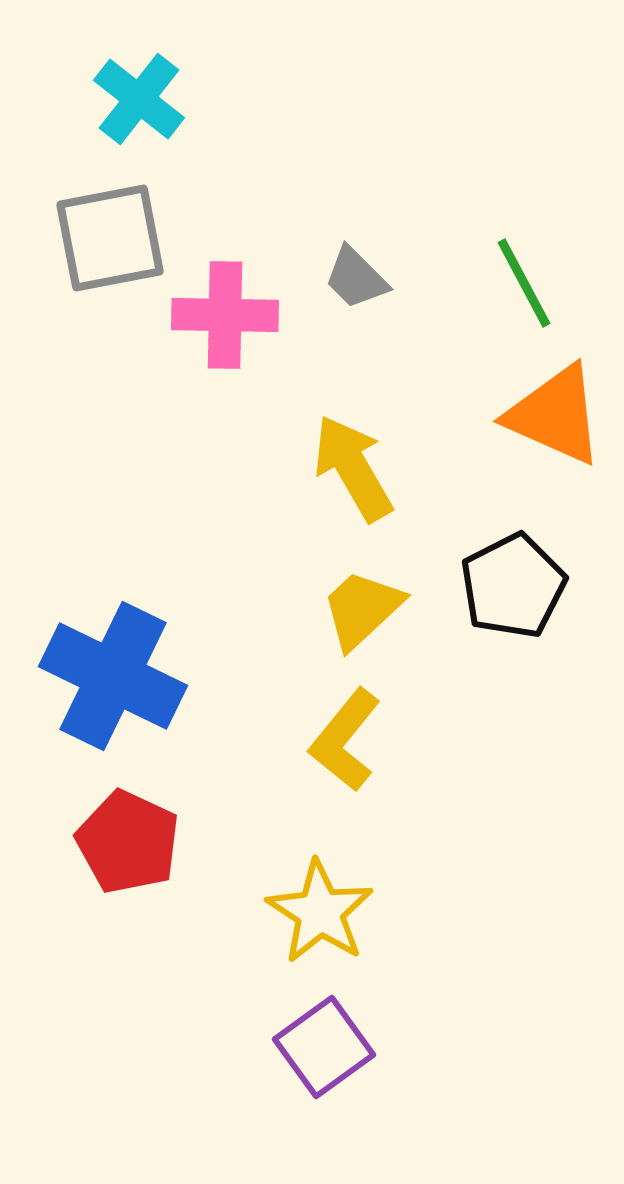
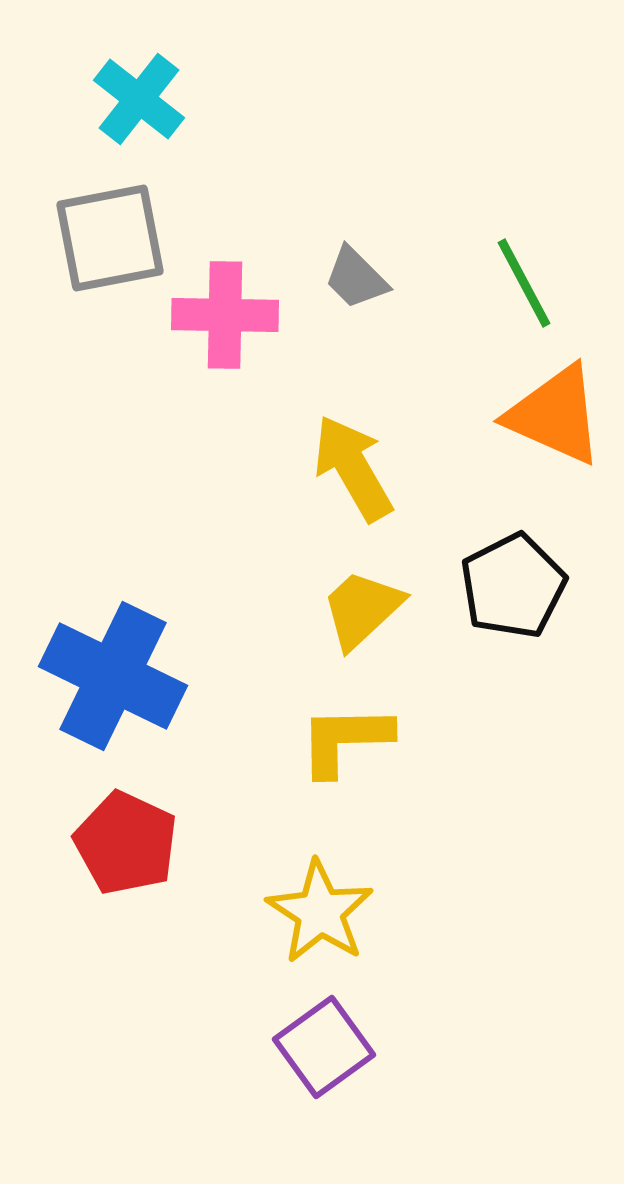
yellow L-shape: rotated 50 degrees clockwise
red pentagon: moved 2 px left, 1 px down
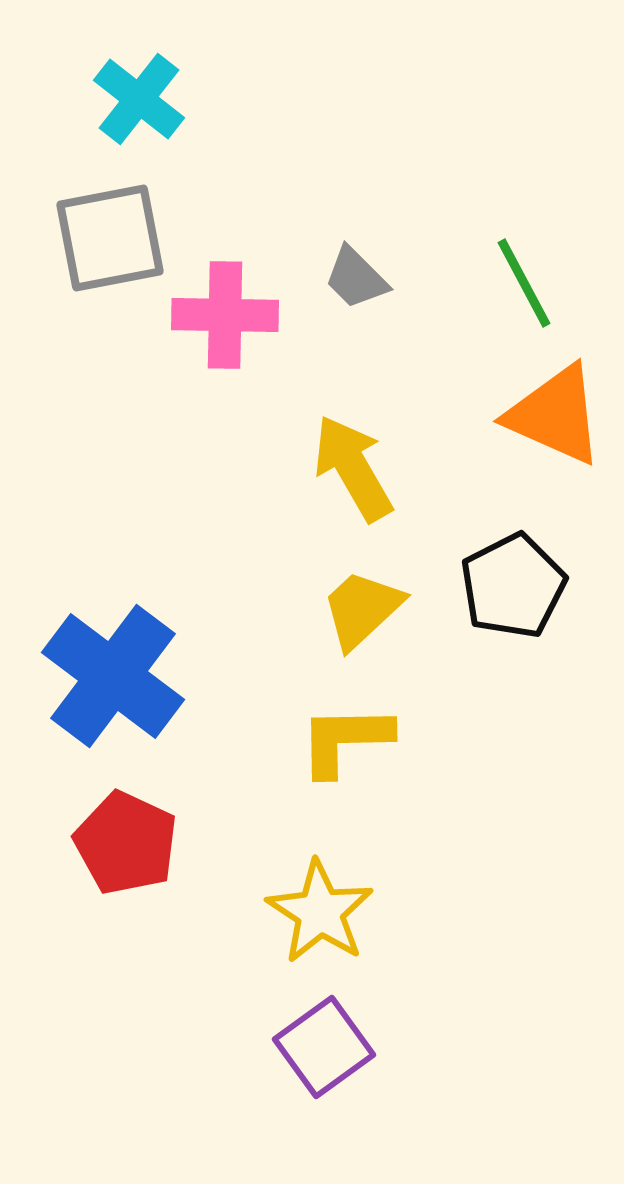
blue cross: rotated 11 degrees clockwise
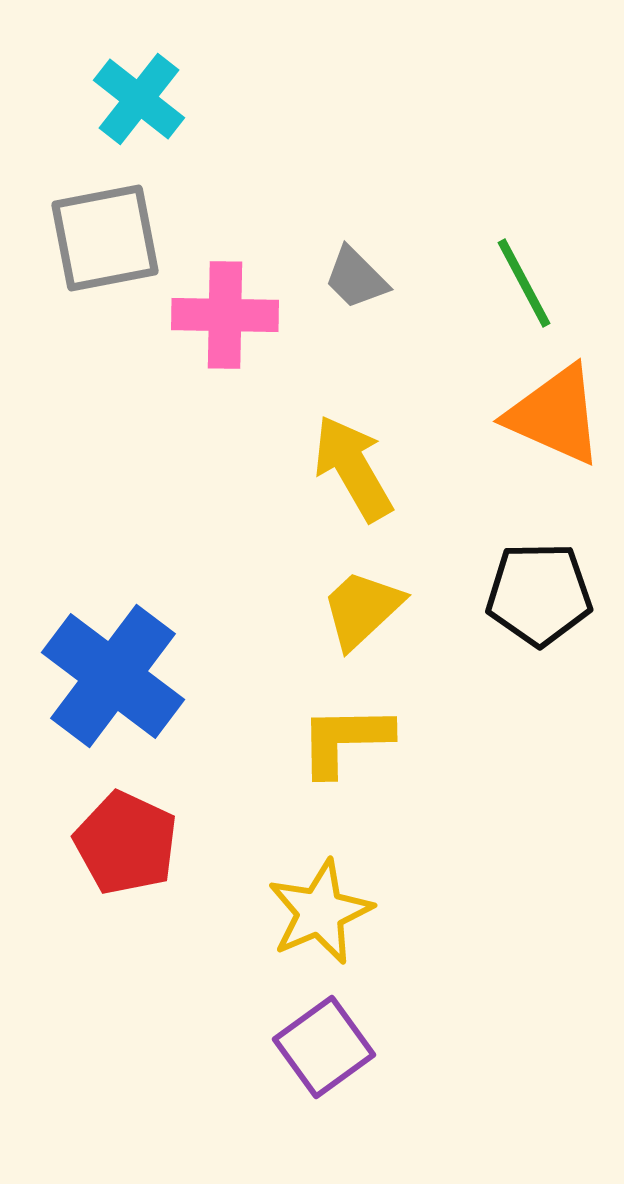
gray square: moved 5 px left
black pentagon: moved 26 px right, 8 px down; rotated 26 degrees clockwise
yellow star: rotated 16 degrees clockwise
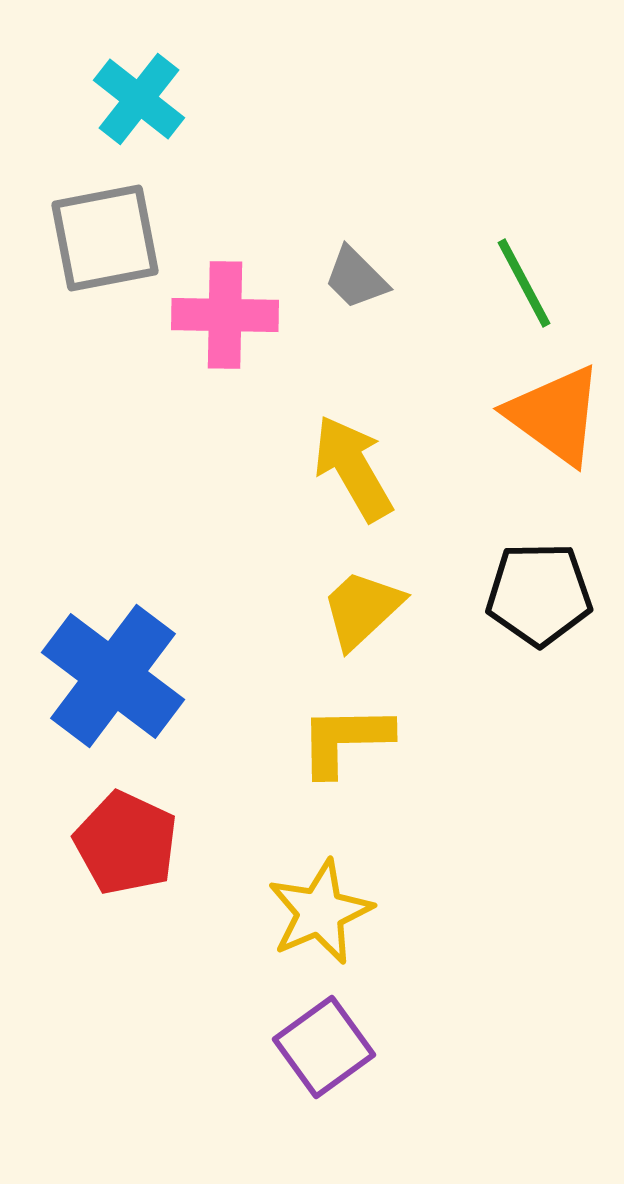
orange triangle: rotated 12 degrees clockwise
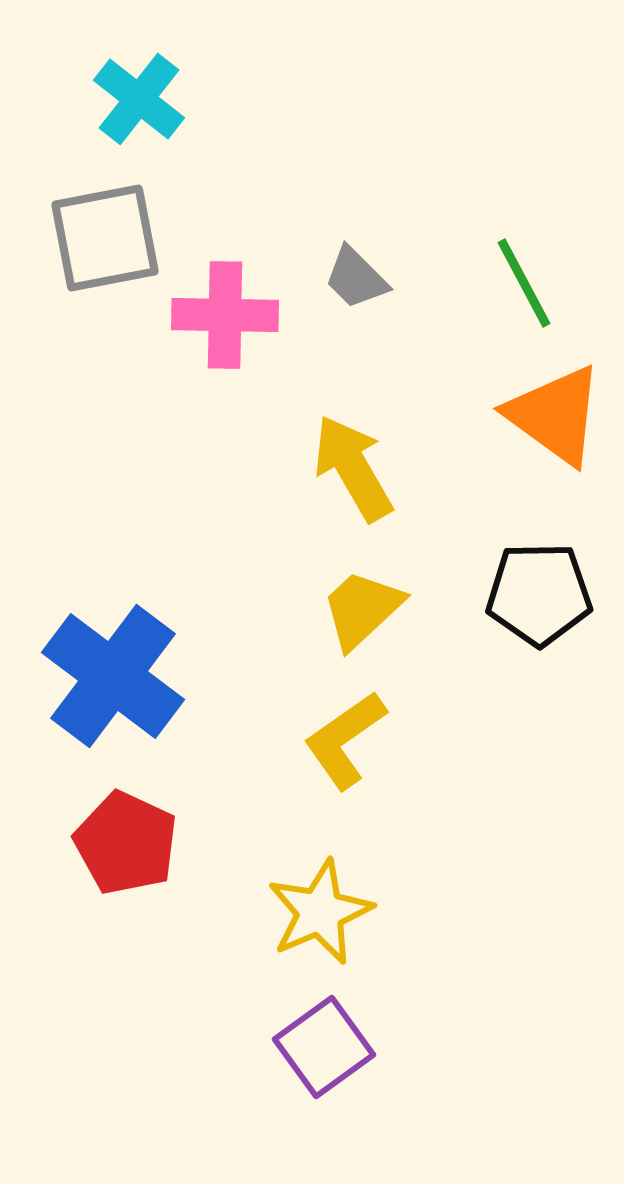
yellow L-shape: rotated 34 degrees counterclockwise
